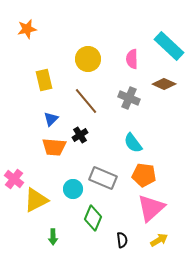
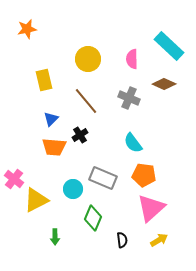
green arrow: moved 2 px right
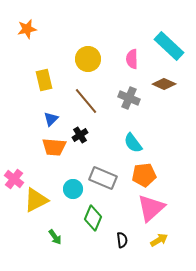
orange pentagon: rotated 15 degrees counterclockwise
green arrow: rotated 35 degrees counterclockwise
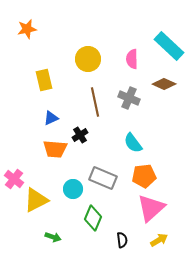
brown line: moved 9 px right, 1 px down; rotated 28 degrees clockwise
blue triangle: moved 1 px up; rotated 21 degrees clockwise
orange trapezoid: moved 1 px right, 2 px down
orange pentagon: moved 1 px down
green arrow: moved 2 px left; rotated 35 degrees counterclockwise
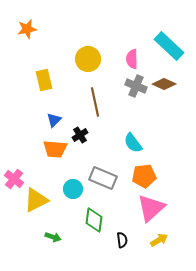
gray cross: moved 7 px right, 12 px up
blue triangle: moved 3 px right, 2 px down; rotated 21 degrees counterclockwise
green diamond: moved 1 px right, 2 px down; rotated 15 degrees counterclockwise
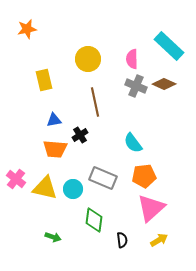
blue triangle: rotated 35 degrees clockwise
pink cross: moved 2 px right
yellow triangle: moved 9 px right, 12 px up; rotated 40 degrees clockwise
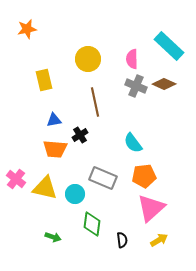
cyan circle: moved 2 px right, 5 px down
green diamond: moved 2 px left, 4 px down
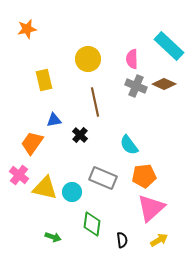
black cross: rotated 14 degrees counterclockwise
cyan semicircle: moved 4 px left, 2 px down
orange trapezoid: moved 23 px left, 6 px up; rotated 120 degrees clockwise
pink cross: moved 3 px right, 4 px up
cyan circle: moved 3 px left, 2 px up
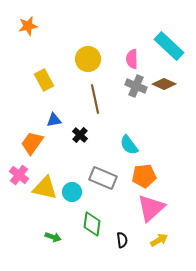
orange star: moved 1 px right, 3 px up
yellow rectangle: rotated 15 degrees counterclockwise
brown line: moved 3 px up
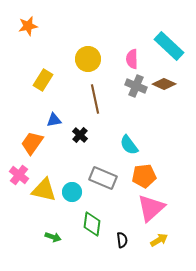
yellow rectangle: moved 1 px left; rotated 60 degrees clockwise
yellow triangle: moved 1 px left, 2 px down
